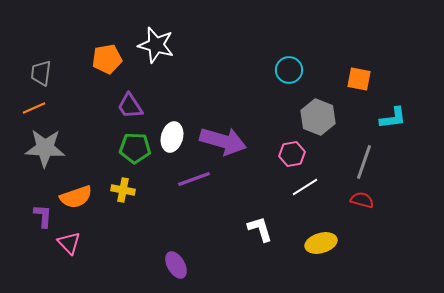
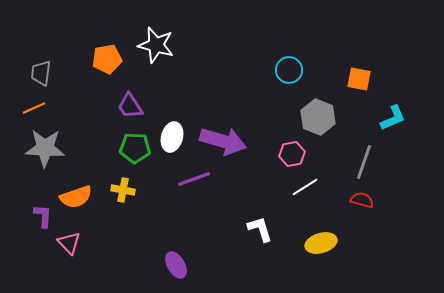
cyan L-shape: rotated 16 degrees counterclockwise
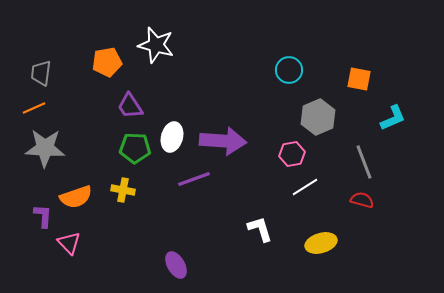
orange pentagon: moved 3 px down
gray hexagon: rotated 16 degrees clockwise
purple arrow: rotated 12 degrees counterclockwise
gray line: rotated 40 degrees counterclockwise
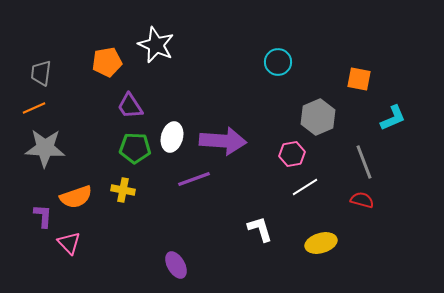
white star: rotated 9 degrees clockwise
cyan circle: moved 11 px left, 8 px up
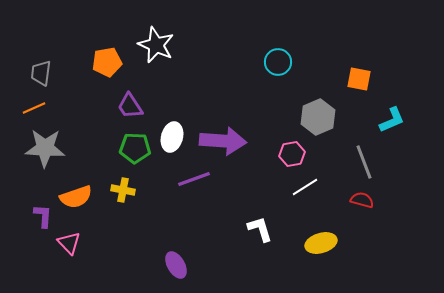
cyan L-shape: moved 1 px left, 2 px down
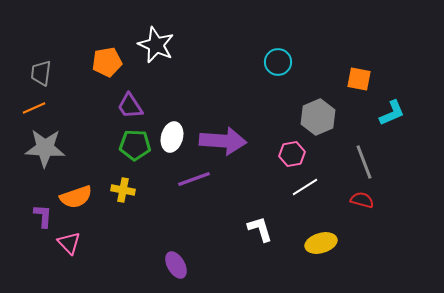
cyan L-shape: moved 7 px up
green pentagon: moved 3 px up
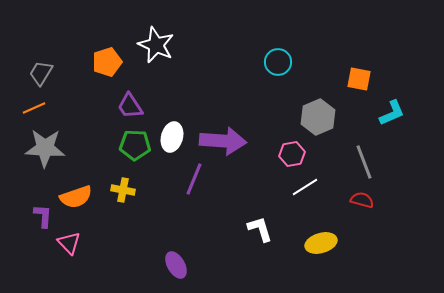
orange pentagon: rotated 8 degrees counterclockwise
gray trapezoid: rotated 24 degrees clockwise
purple line: rotated 48 degrees counterclockwise
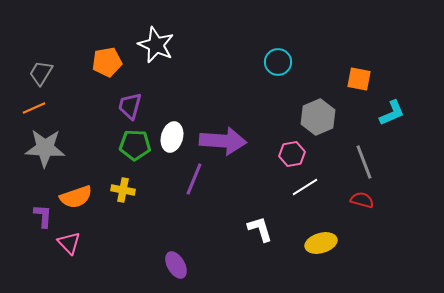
orange pentagon: rotated 8 degrees clockwise
purple trapezoid: rotated 48 degrees clockwise
